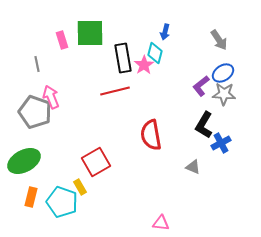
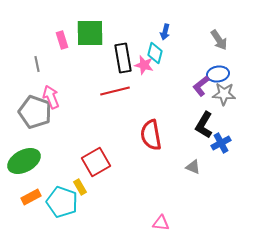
pink star: rotated 24 degrees counterclockwise
blue ellipse: moved 5 px left, 1 px down; rotated 25 degrees clockwise
orange rectangle: rotated 48 degrees clockwise
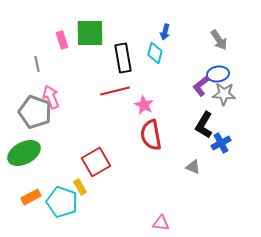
pink star: moved 40 px down; rotated 12 degrees clockwise
green ellipse: moved 8 px up
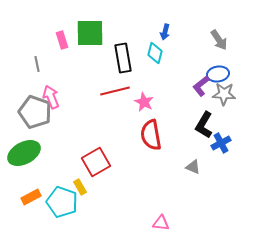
pink star: moved 3 px up
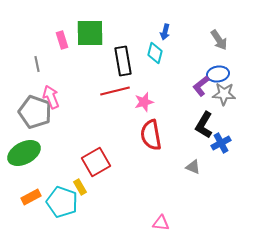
black rectangle: moved 3 px down
pink star: rotated 30 degrees clockwise
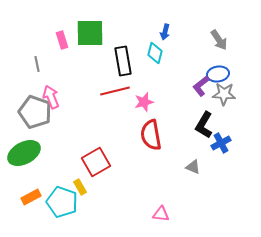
pink triangle: moved 9 px up
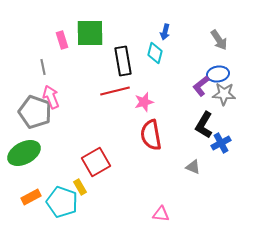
gray line: moved 6 px right, 3 px down
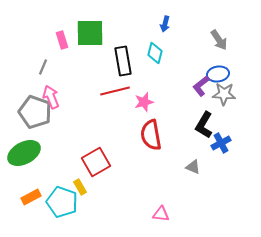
blue arrow: moved 8 px up
gray line: rotated 35 degrees clockwise
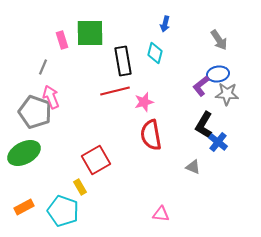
gray star: moved 3 px right
blue cross: moved 3 px left, 1 px up; rotated 24 degrees counterclockwise
red square: moved 2 px up
orange rectangle: moved 7 px left, 10 px down
cyan pentagon: moved 1 px right, 9 px down
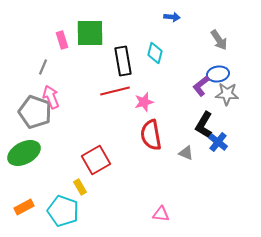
blue arrow: moved 7 px right, 7 px up; rotated 98 degrees counterclockwise
gray triangle: moved 7 px left, 14 px up
